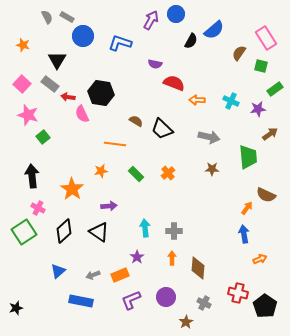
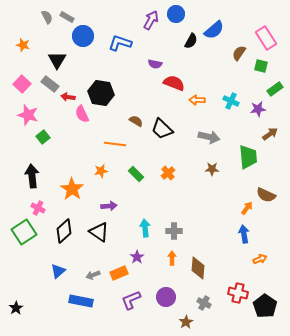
orange rectangle at (120, 275): moved 1 px left, 2 px up
black star at (16, 308): rotated 16 degrees counterclockwise
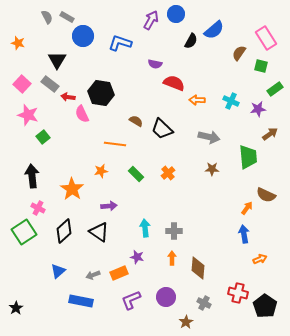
orange star at (23, 45): moved 5 px left, 2 px up
purple star at (137, 257): rotated 24 degrees counterclockwise
